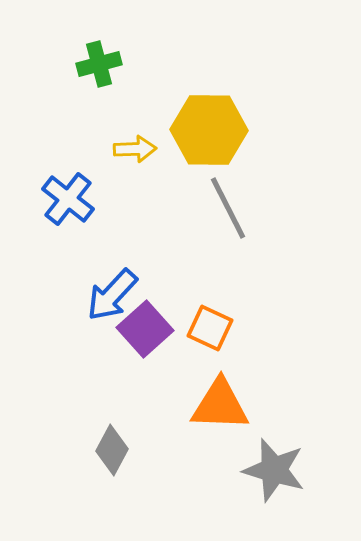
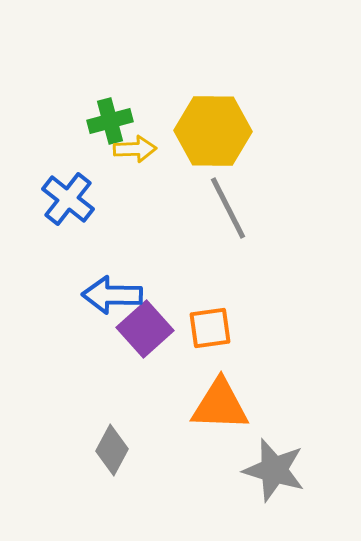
green cross: moved 11 px right, 57 px down
yellow hexagon: moved 4 px right, 1 px down
blue arrow: rotated 48 degrees clockwise
orange square: rotated 33 degrees counterclockwise
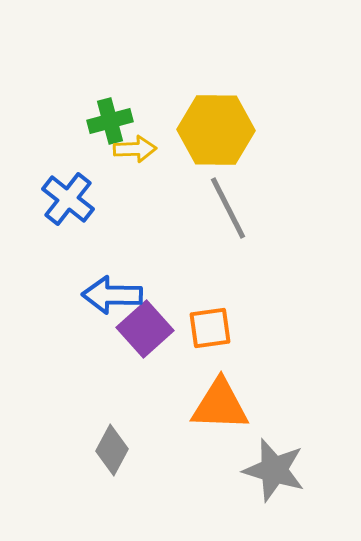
yellow hexagon: moved 3 px right, 1 px up
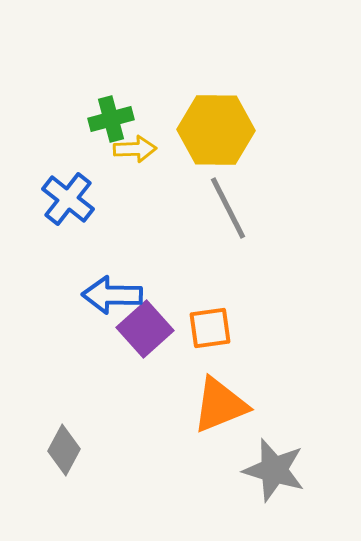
green cross: moved 1 px right, 2 px up
orange triangle: rotated 24 degrees counterclockwise
gray diamond: moved 48 px left
